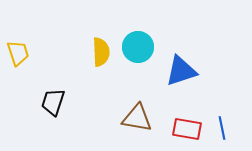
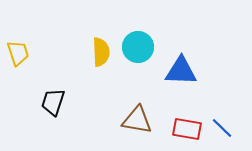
blue triangle: rotated 20 degrees clockwise
brown triangle: moved 2 px down
blue line: rotated 35 degrees counterclockwise
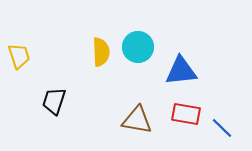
yellow trapezoid: moved 1 px right, 3 px down
blue triangle: rotated 8 degrees counterclockwise
black trapezoid: moved 1 px right, 1 px up
red rectangle: moved 1 px left, 15 px up
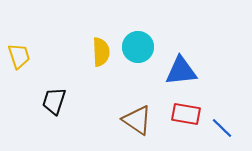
brown triangle: rotated 24 degrees clockwise
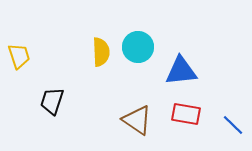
black trapezoid: moved 2 px left
blue line: moved 11 px right, 3 px up
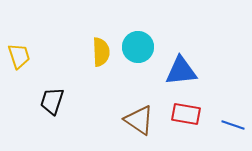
brown triangle: moved 2 px right
blue line: rotated 25 degrees counterclockwise
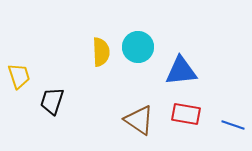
yellow trapezoid: moved 20 px down
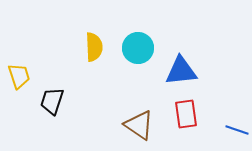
cyan circle: moved 1 px down
yellow semicircle: moved 7 px left, 5 px up
red rectangle: rotated 72 degrees clockwise
brown triangle: moved 5 px down
blue line: moved 4 px right, 5 px down
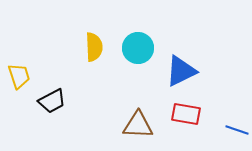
blue triangle: rotated 20 degrees counterclockwise
black trapezoid: rotated 136 degrees counterclockwise
red rectangle: rotated 72 degrees counterclockwise
brown triangle: moved 1 px left; rotated 32 degrees counterclockwise
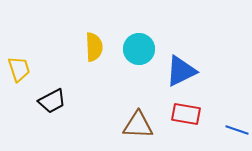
cyan circle: moved 1 px right, 1 px down
yellow trapezoid: moved 7 px up
